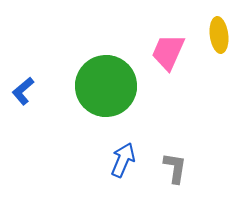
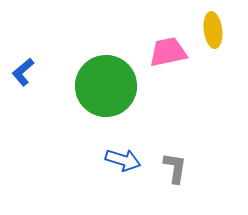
yellow ellipse: moved 6 px left, 5 px up
pink trapezoid: rotated 54 degrees clockwise
blue L-shape: moved 19 px up
blue arrow: rotated 84 degrees clockwise
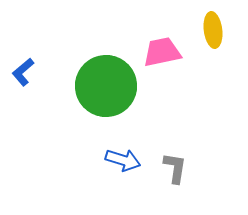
pink trapezoid: moved 6 px left
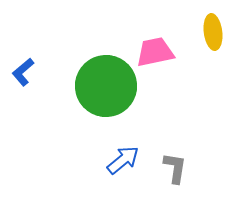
yellow ellipse: moved 2 px down
pink trapezoid: moved 7 px left
blue arrow: rotated 56 degrees counterclockwise
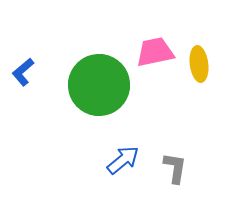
yellow ellipse: moved 14 px left, 32 px down
green circle: moved 7 px left, 1 px up
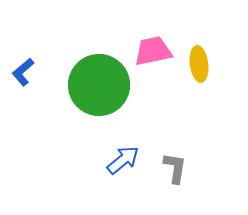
pink trapezoid: moved 2 px left, 1 px up
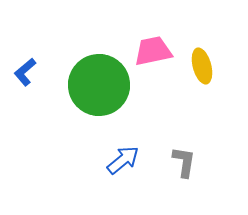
yellow ellipse: moved 3 px right, 2 px down; rotated 8 degrees counterclockwise
blue L-shape: moved 2 px right
gray L-shape: moved 9 px right, 6 px up
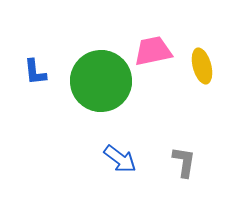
blue L-shape: moved 10 px right; rotated 56 degrees counterclockwise
green circle: moved 2 px right, 4 px up
blue arrow: moved 3 px left, 1 px up; rotated 76 degrees clockwise
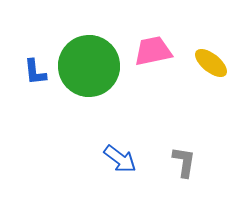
yellow ellipse: moved 9 px right, 3 px up; rotated 36 degrees counterclockwise
green circle: moved 12 px left, 15 px up
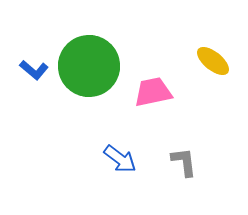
pink trapezoid: moved 41 px down
yellow ellipse: moved 2 px right, 2 px up
blue L-shape: moved 1 px left, 2 px up; rotated 44 degrees counterclockwise
gray L-shape: rotated 16 degrees counterclockwise
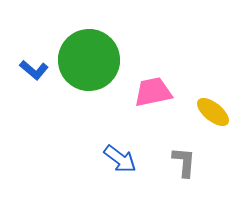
yellow ellipse: moved 51 px down
green circle: moved 6 px up
gray L-shape: rotated 12 degrees clockwise
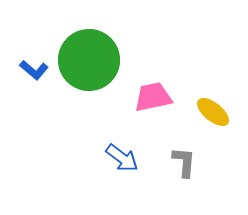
pink trapezoid: moved 5 px down
blue arrow: moved 2 px right, 1 px up
